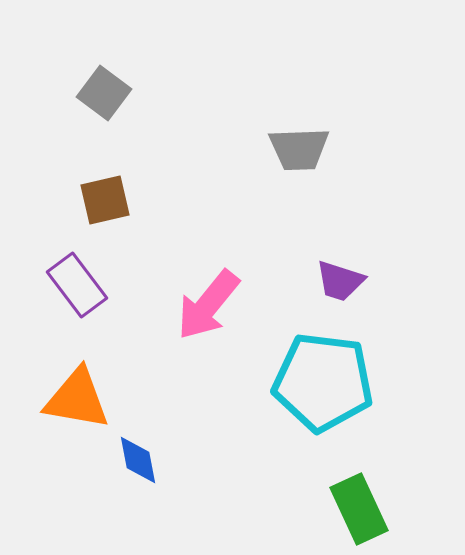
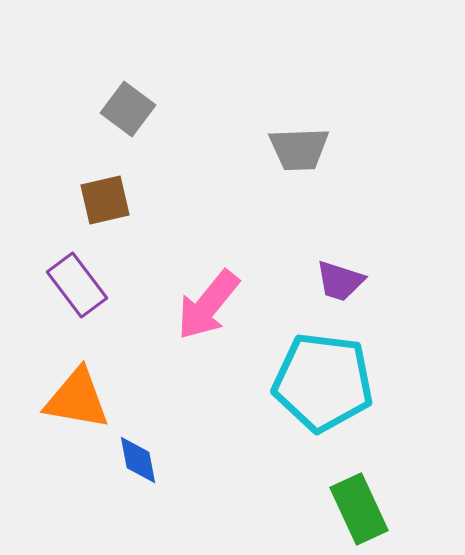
gray square: moved 24 px right, 16 px down
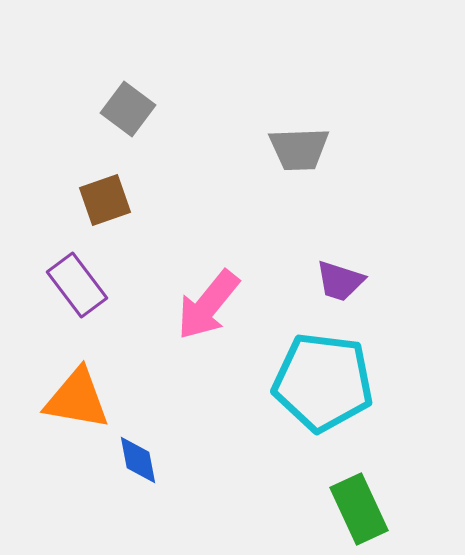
brown square: rotated 6 degrees counterclockwise
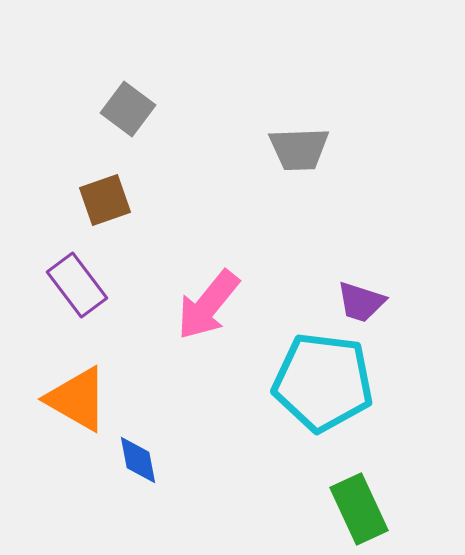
purple trapezoid: moved 21 px right, 21 px down
orange triangle: rotated 20 degrees clockwise
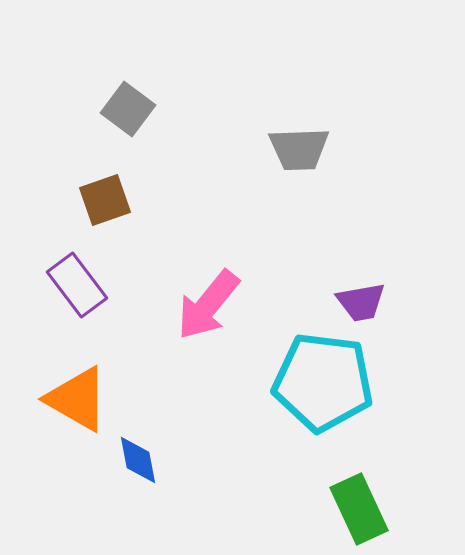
purple trapezoid: rotated 28 degrees counterclockwise
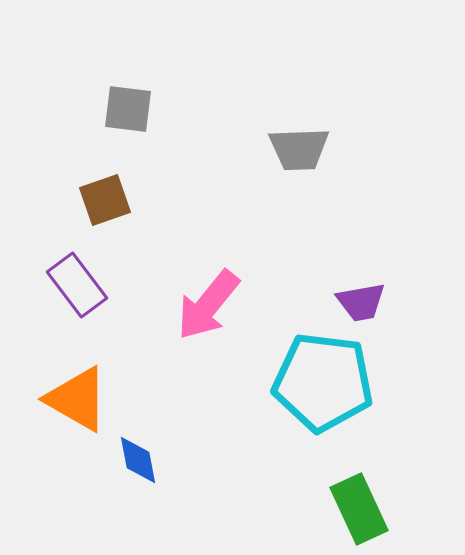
gray square: rotated 30 degrees counterclockwise
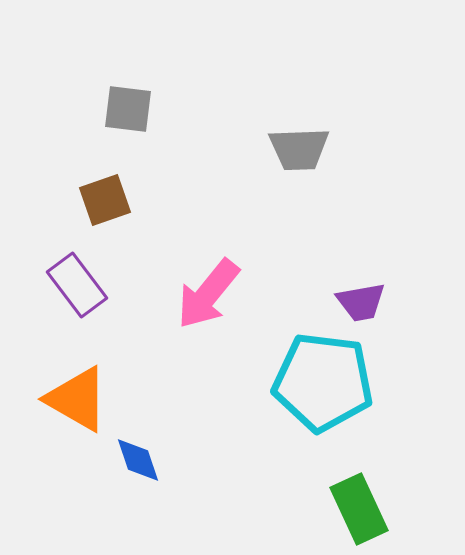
pink arrow: moved 11 px up
blue diamond: rotated 8 degrees counterclockwise
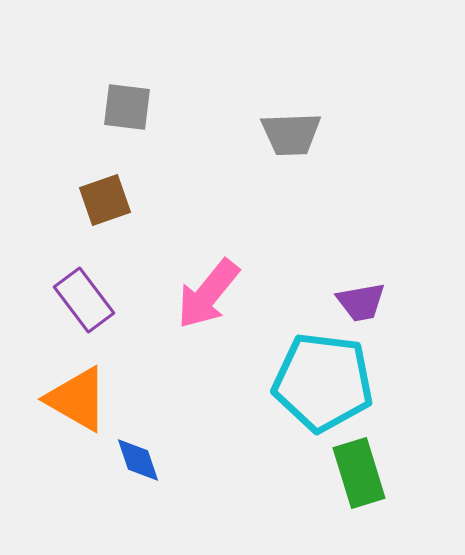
gray square: moved 1 px left, 2 px up
gray trapezoid: moved 8 px left, 15 px up
purple rectangle: moved 7 px right, 15 px down
green rectangle: moved 36 px up; rotated 8 degrees clockwise
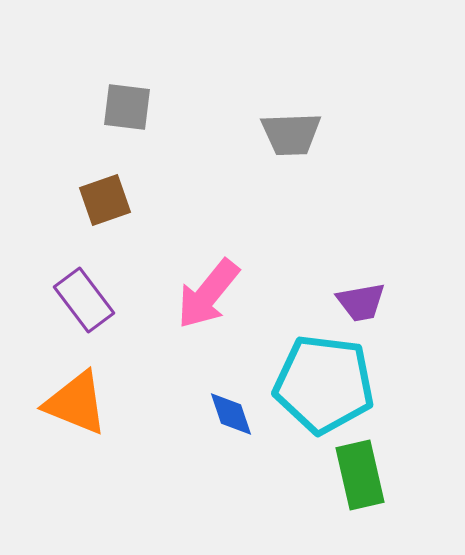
cyan pentagon: moved 1 px right, 2 px down
orange triangle: moved 1 px left, 4 px down; rotated 8 degrees counterclockwise
blue diamond: moved 93 px right, 46 px up
green rectangle: moved 1 px right, 2 px down; rotated 4 degrees clockwise
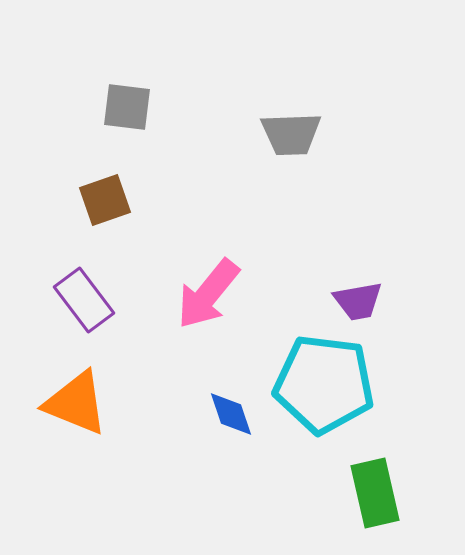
purple trapezoid: moved 3 px left, 1 px up
green rectangle: moved 15 px right, 18 px down
